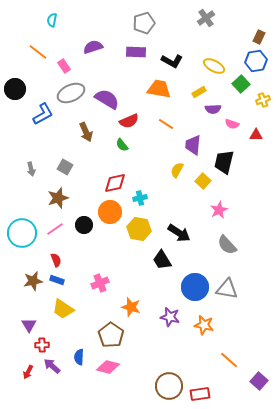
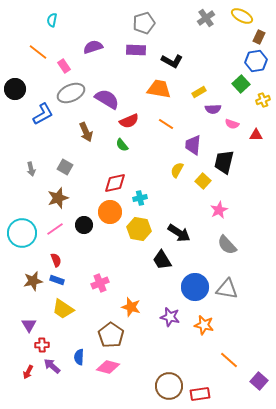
purple rectangle at (136, 52): moved 2 px up
yellow ellipse at (214, 66): moved 28 px right, 50 px up
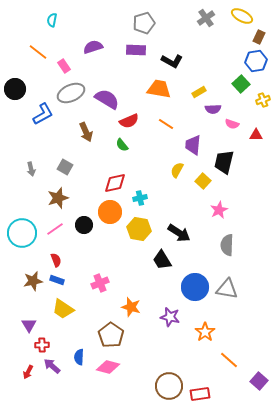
gray semicircle at (227, 245): rotated 45 degrees clockwise
orange star at (204, 325): moved 1 px right, 7 px down; rotated 24 degrees clockwise
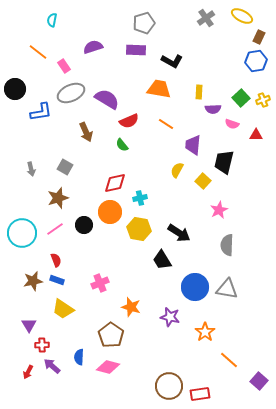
green square at (241, 84): moved 14 px down
yellow rectangle at (199, 92): rotated 56 degrees counterclockwise
blue L-shape at (43, 114): moved 2 px left, 2 px up; rotated 20 degrees clockwise
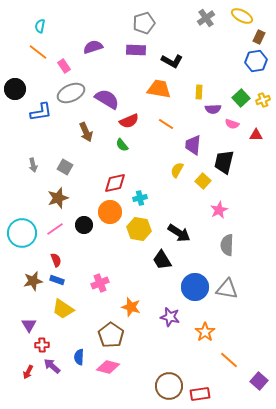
cyan semicircle at (52, 20): moved 12 px left, 6 px down
gray arrow at (31, 169): moved 2 px right, 4 px up
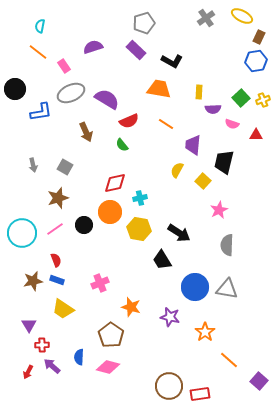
purple rectangle at (136, 50): rotated 42 degrees clockwise
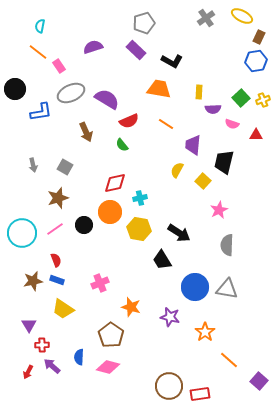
pink rectangle at (64, 66): moved 5 px left
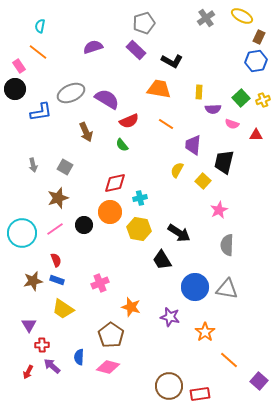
pink rectangle at (59, 66): moved 40 px left
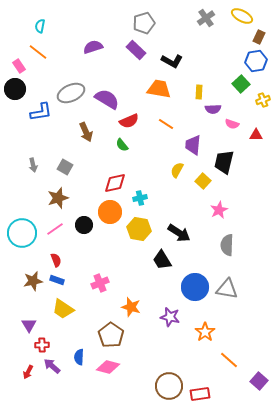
green square at (241, 98): moved 14 px up
